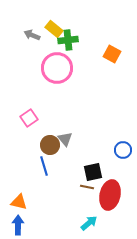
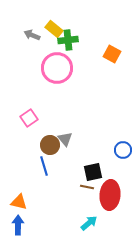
red ellipse: rotated 8 degrees counterclockwise
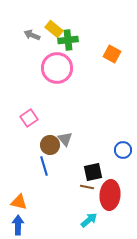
cyan arrow: moved 3 px up
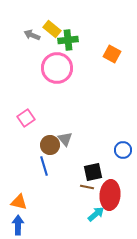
yellow rectangle: moved 2 px left
pink square: moved 3 px left
cyan arrow: moved 7 px right, 6 px up
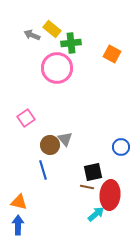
green cross: moved 3 px right, 3 px down
blue circle: moved 2 px left, 3 px up
blue line: moved 1 px left, 4 px down
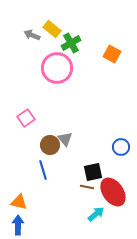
green cross: rotated 24 degrees counterclockwise
red ellipse: moved 3 px right, 3 px up; rotated 40 degrees counterclockwise
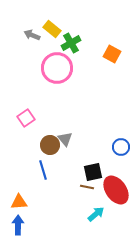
red ellipse: moved 3 px right, 2 px up
orange triangle: rotated 18 degrees counterclockwise
